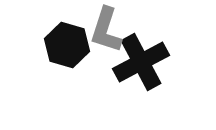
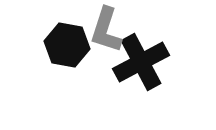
black hexagon: rotated 6 degrees counterclockwise
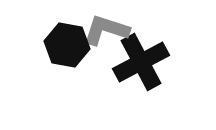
gray L-shape: rotated 90 degrees clockwise
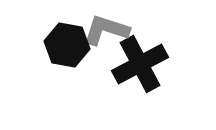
black cross: moved 1 px left, 2 px down
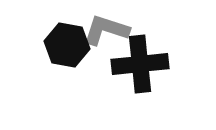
black cross: rotated 22 degrees clockwise
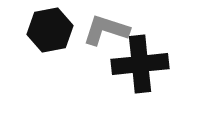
black hexagon: moved 17 px left, 15 px up; rotated 21 degrees counterclockwise
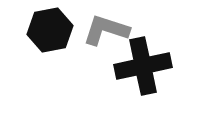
black cross: moved 3 px right, 2 px down; rotated 6 degrees counterclockwise
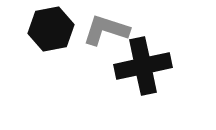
black hexagon: moved 1 px right, 1 px up
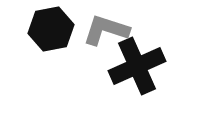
black cross: moved 6 px left; rotated 12 degrees counterclockwise
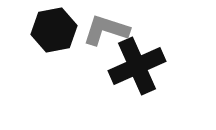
black hexagon: moved 3 px right, 1 px down
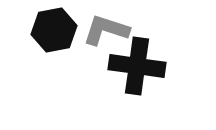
black cross: rotated 32 degrees clockwise
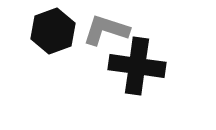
black hexagon: moved 1 px left, 1 px down; rotated 9 degrees counterclockwise
